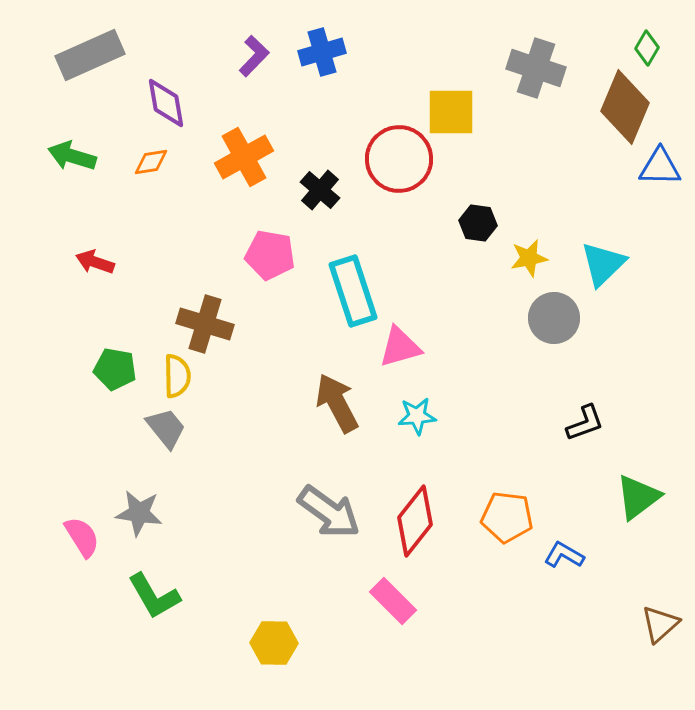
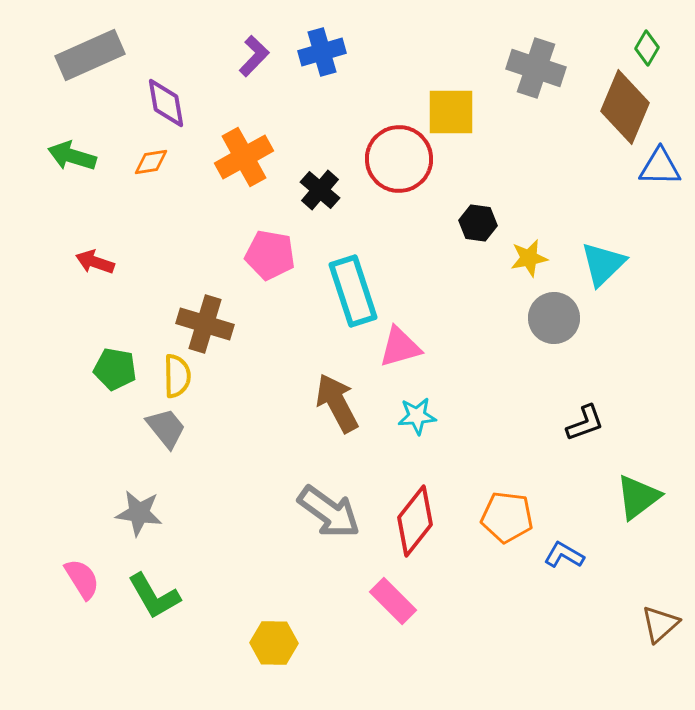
pink semicircle: moved 42 px down
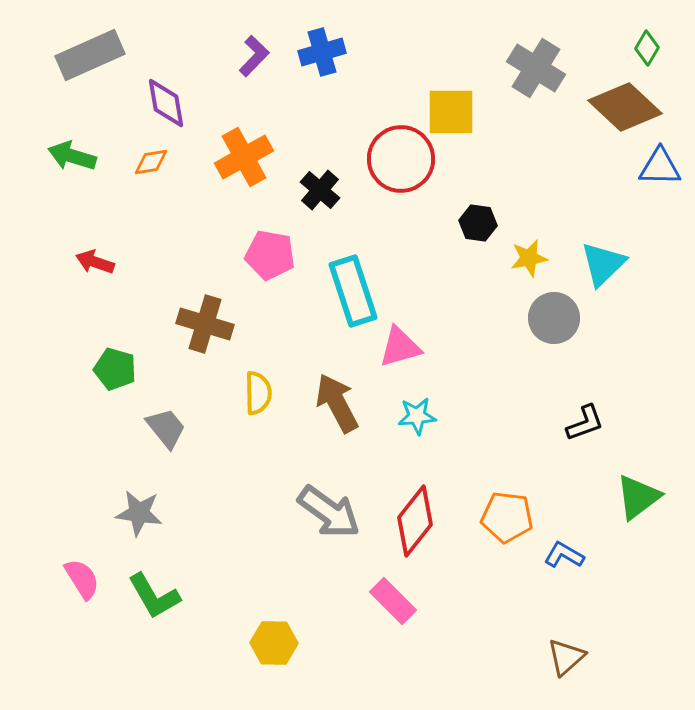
gray cross: rotated 14 degrees clockwise
brown diamond: rotated 70 degrees counterclockwise
red circle: moved 2 px right
green pentagon: rotated 6 degrees clockwise
yellow semicircle: moved 81 px right, 17 px down
brown triangle: moved 94 px left, 33 px down
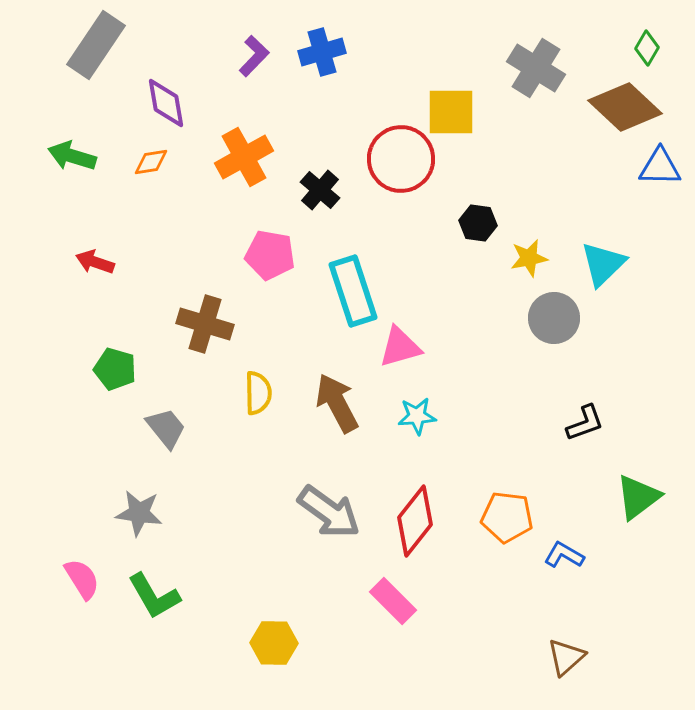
gray rectangle: moved 6 px right, 10 px up; rotated 32 degrees counterclockwise
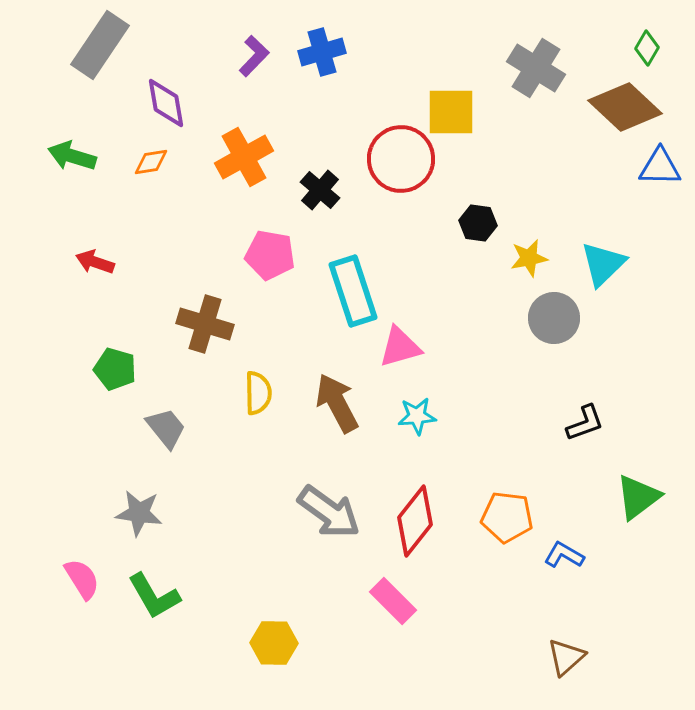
gray rectangle: moved 4 px right
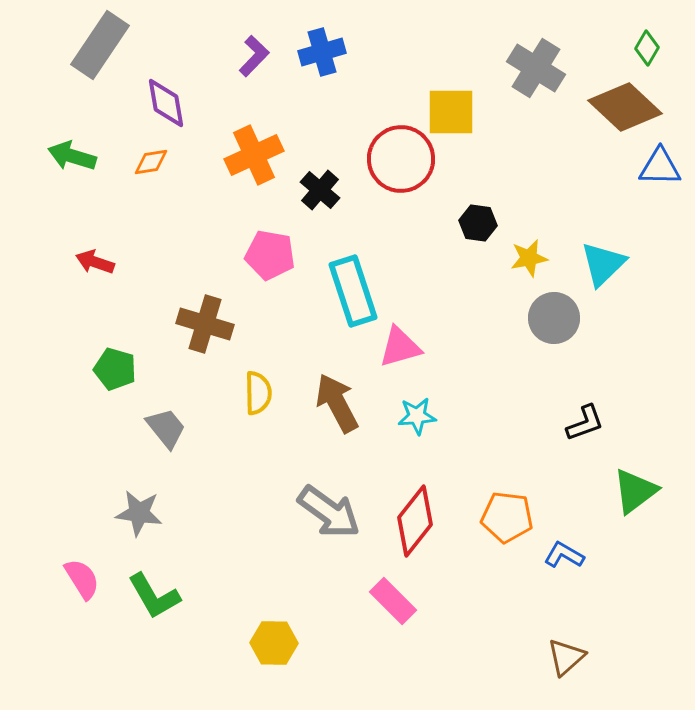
orange cross: moved 10 px right, 2 px up; rotated 4 degrees clockwise
green triangle: moved 3 px left, 6 px up
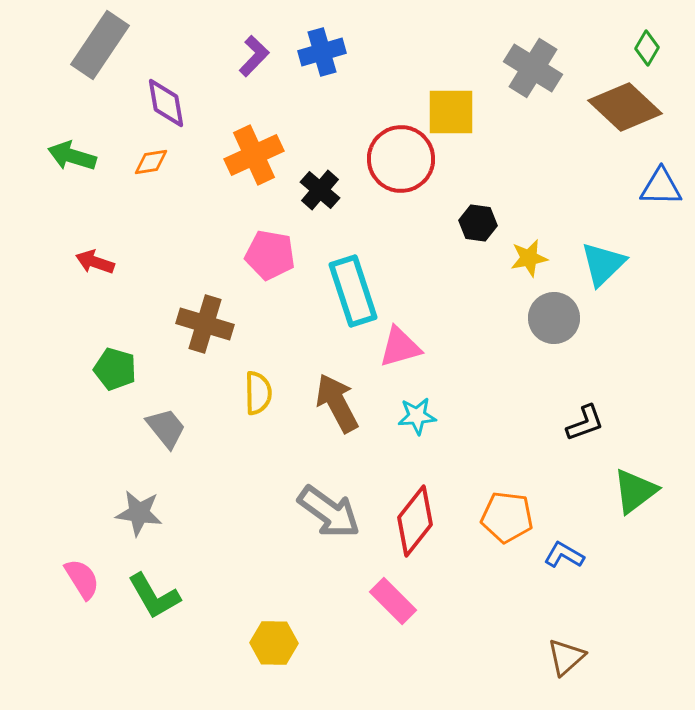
gray cross: moved 3 px left
blue triangle: moved 1 px right, 20 px down
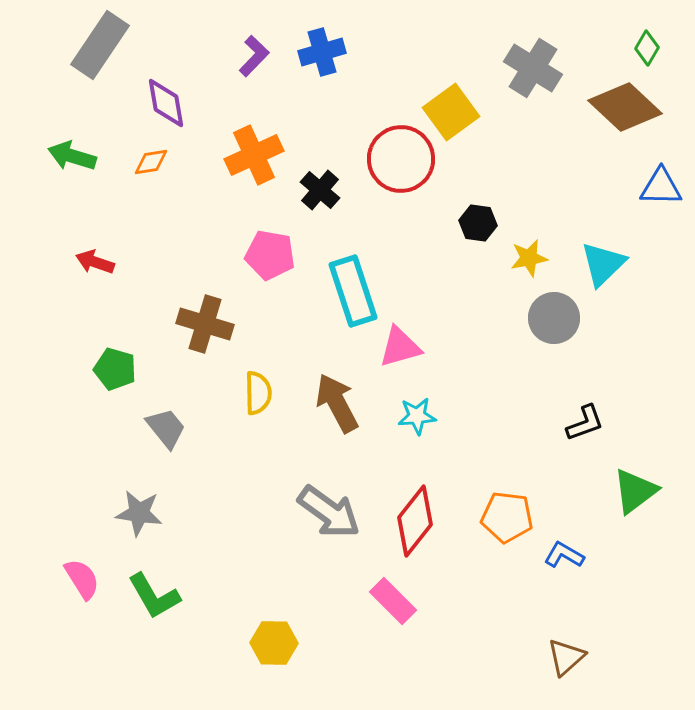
yellow square: rotated 36 degrees counterclockwise
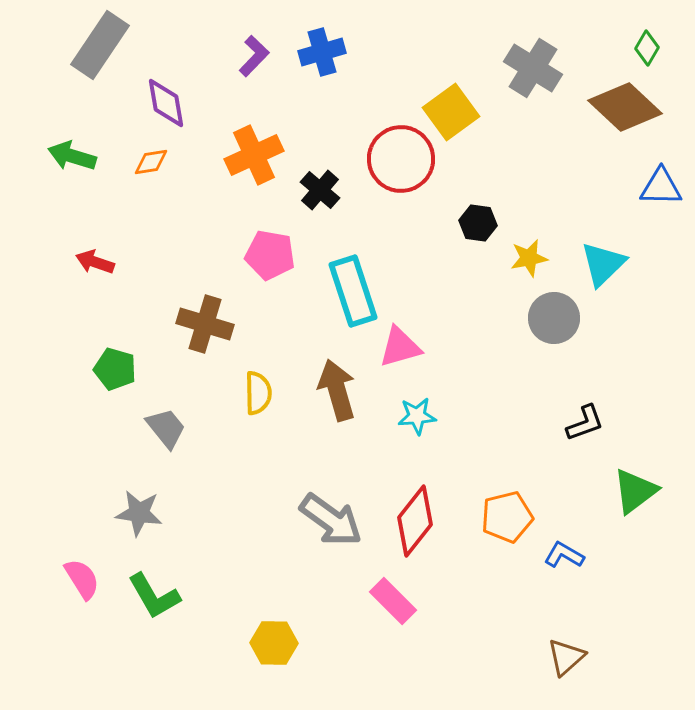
brown arrow: moved 13 px up; rotated 12 degrees clockwise
gray arrow: moved 2 px right, 8 px down
orange pentagon: rotated 21 degrees counterclockwise
